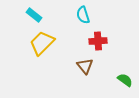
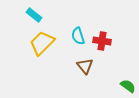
cyan semicircle: moved 5 px left, 21 px down
red cross: moved 4 px right; rotated 12 degrees clockwise
green semicircle: moved 3 px right, 6 px down
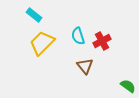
red cross: rotated 36 degrees counterclockwise
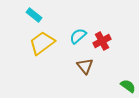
cyan semicircle: rotated 66 degrees clockwise
yellow trapezoid: rotated 8 degrees clockwise
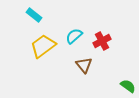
cyan semicircle: moved 4 px left
yellow trapezoid: moved 1 px right, 3 px down
brown triangle: moved 1 px left, 1 px up
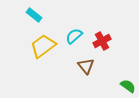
brown triangle: moved 2 px right, 1 px down
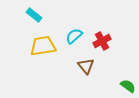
yellow trapezoid: rotated 28 degrees clockwise
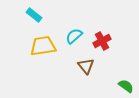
green semicircle: moved 2 px left
